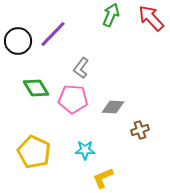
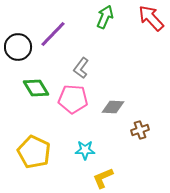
green arrow: moved 6 px left, 2 px down
black circle: moved 6 px down
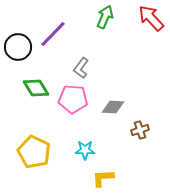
yellow L-shape: rotated 20 degrees clockwise
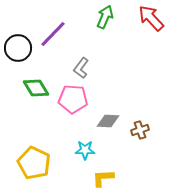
black circle: moved 1 px down
gray diamond: moved 5 px left, 14 px down
yellow pentagon: moved 11 px down
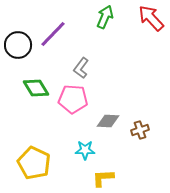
black circle: moved 3 px up
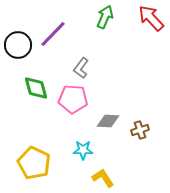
green diamond: rotated 16 degrees clockwise
cyan star: moved 2 px left
yellow L-shape: rotated 60 degrees clockwise
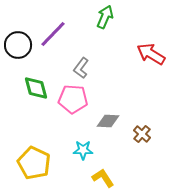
red arrow: moved 36 px down; rotated 16 degrees counterclockwise
brown cross: moved 2 px right, 4 px down; rotated 30 degrees counterclockwise
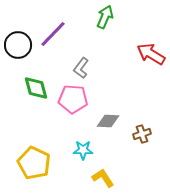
brown cross: rotated 30 degrees clockwise
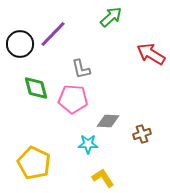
green arrow: moved 6 px right; rotated 25 degrees clockwise
black circle: moved 2 px right, 1 px up
gray L-shape: moved 1 px down; rotated 50 degrees counterclockwise
cyan star: moved 5 px right, 6 px up
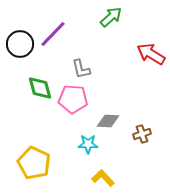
green diamond: moved 4 px right
yellow L-shape: rotated 10 degrees counterclockwise
